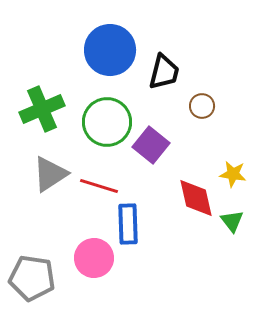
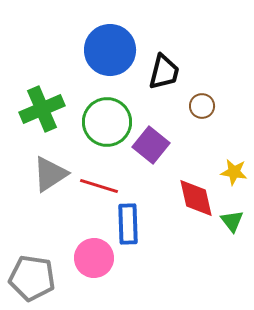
yellow star: moved 1 px right, 2 px up
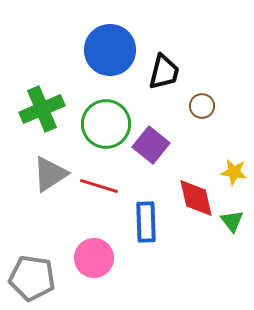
green circle: moved 1 px left, 2 px down
blue rectangle: moved 18 px right, 2 px up
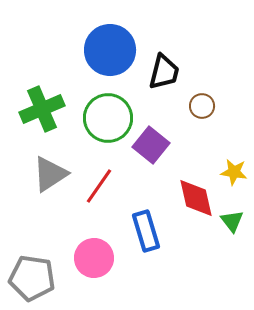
green circle: moved 2 px right, 6 px up
red line: rotated 72 degrees counterclockwise
blue rectangle: moved 9 px down; rotated 15 degrees counterclockwise
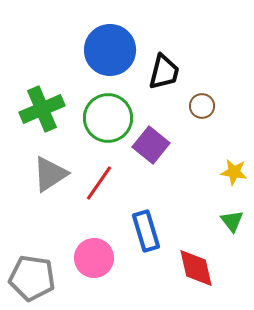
red line: moved 3 px up
red diamond: moved 70 px down
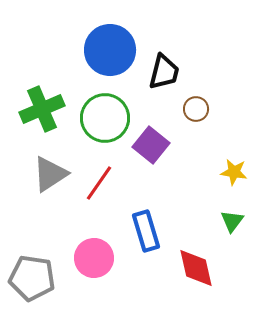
brown circle: moved 6 px left, 3 px down
green circle: moved 3 px left
green triangle: rotated 15 degrees clockwise
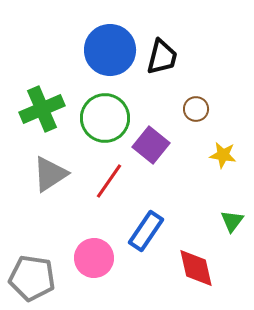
black trapezoid: moved 2 px left, 15 px up
yellow star: moved 11 px left, 17 px up
red line: moved 10 px right, 2 px up
blue rectangle: rotated 51 degrees clockwise
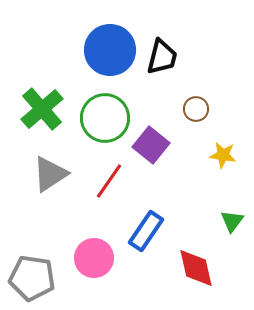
green cross: rotated 18 degrees counterclockwise
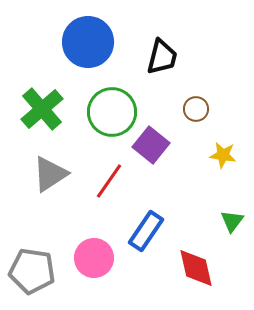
blue circle: moved 22 px left, 8 px up
green circle: moved 7 px right, 6 px up
gray pentagon: moved 7 px up
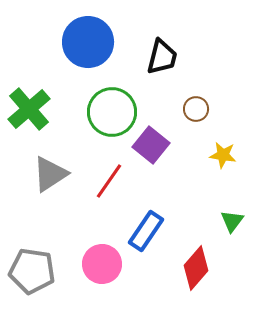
green cross: moved 13 px left
pink circle: moved 8 px right, 6 px down
red diamond: rotated 54 degrees clockwise
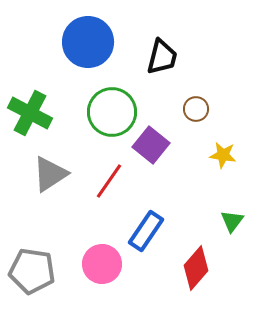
green cross: moved 1 px right, 4 px down; rotated 21 degrees counterclockwise
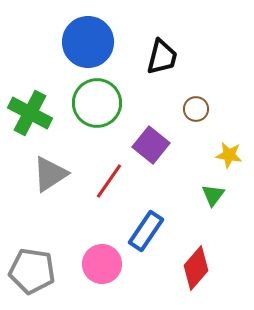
green circle: moved 15 px left, 9 px up
yellow star: moved 6 px right
green triangle: moved 19 px left, 26 px up
